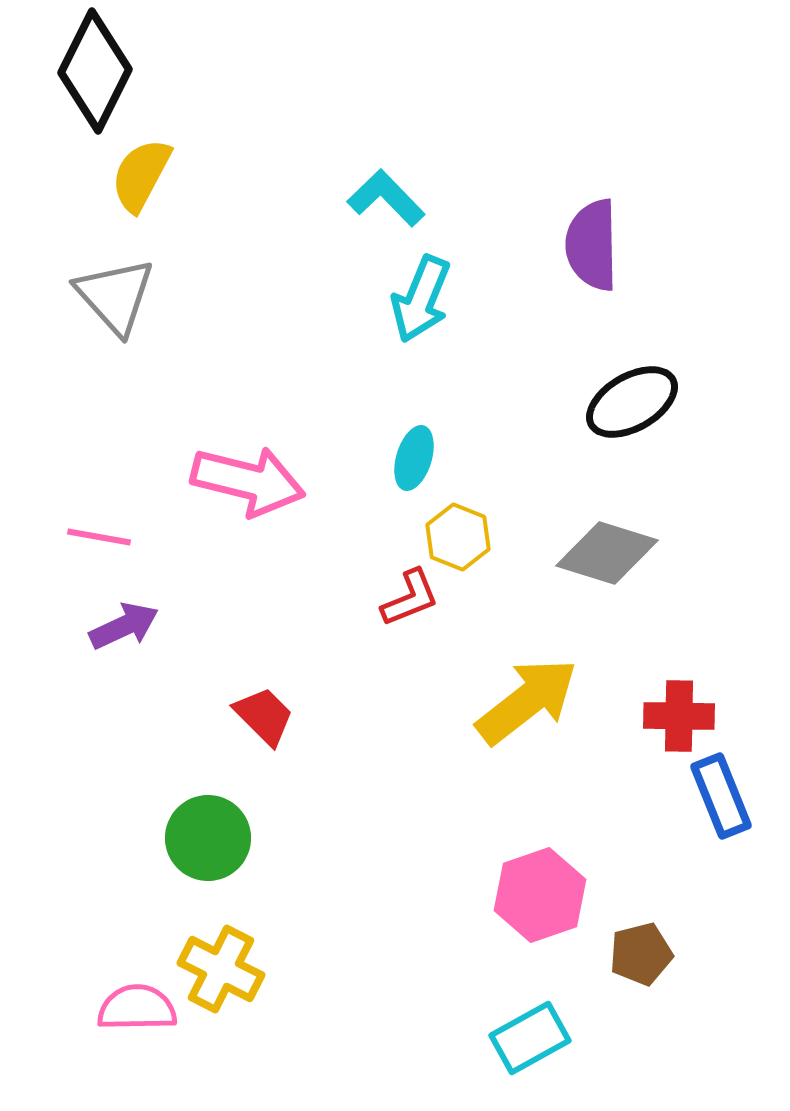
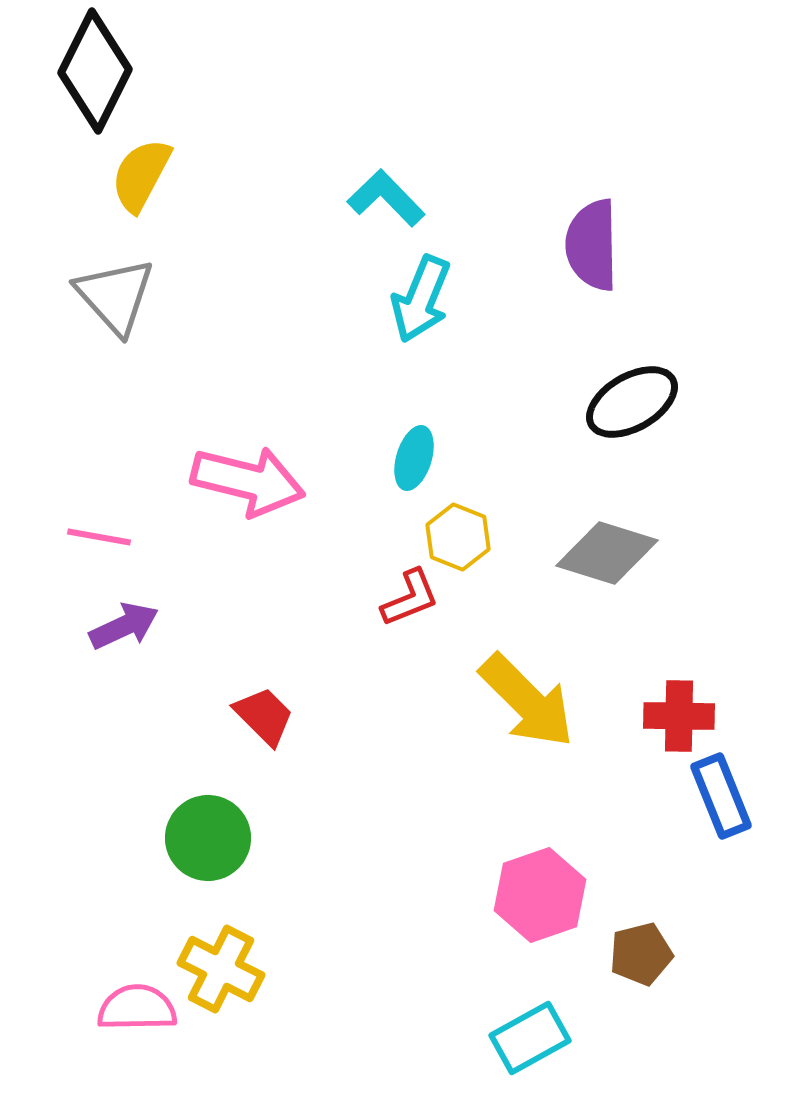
yellow arrow: rotated 83 degrees clockwise
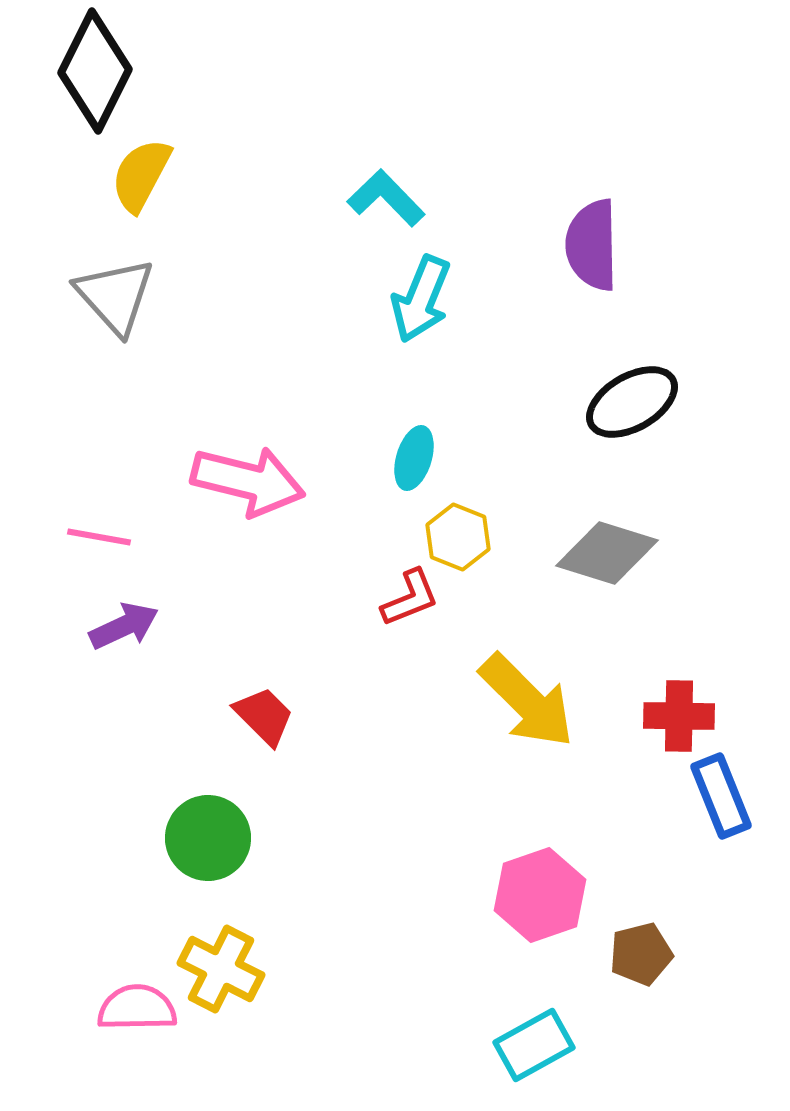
cyan rectangle: moved 4 px right, 7 px down
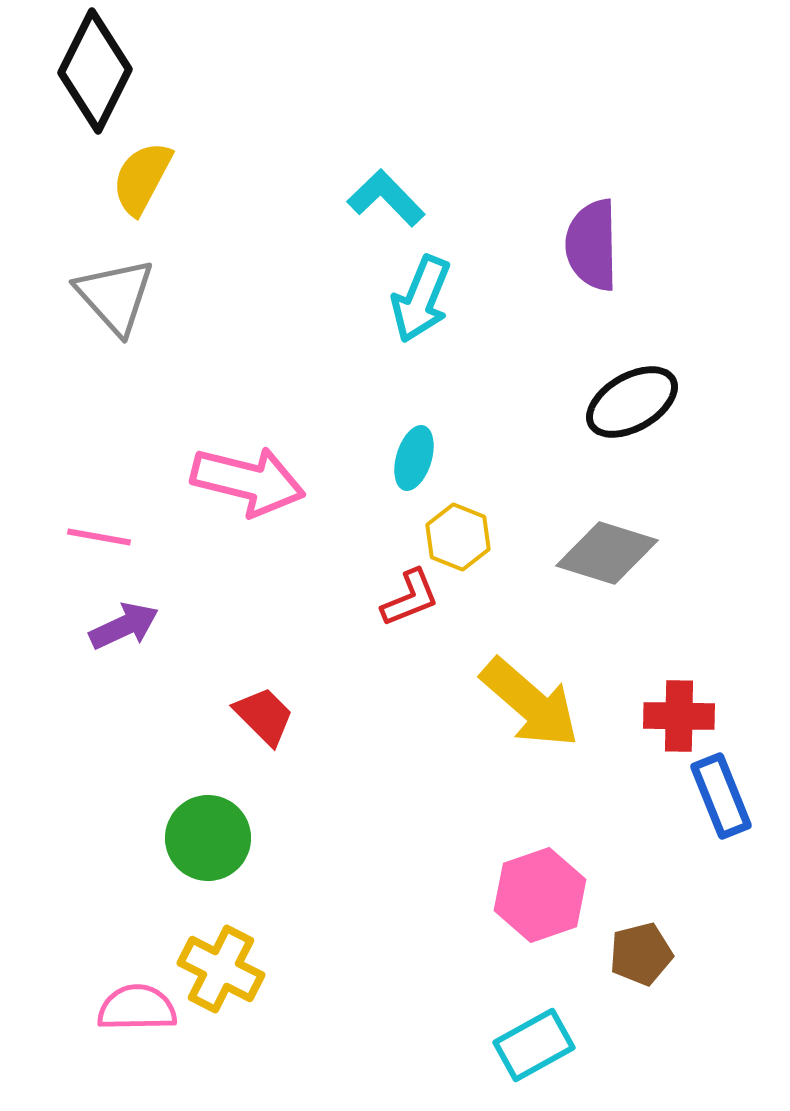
yellow semicircle: moved 1 px right, 3 px down
yellow arrow: moved 3 px right, 2 px down; rotated 4 degrees counterclockwise
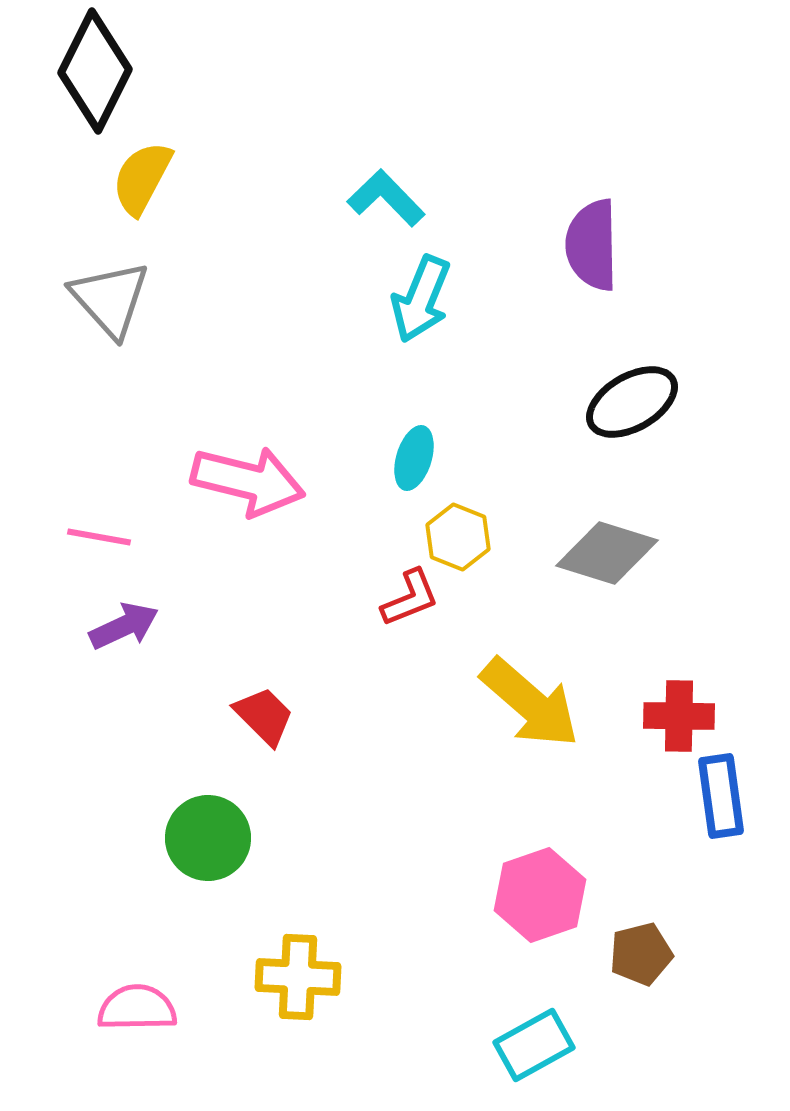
gray triangle: moved 5 px left, 3 px down
blue rectangle: rotated 14 degrees clockwise
yellow cross: moved 77 px right, 8 px down; rotated 24 degrees counterclockwise
